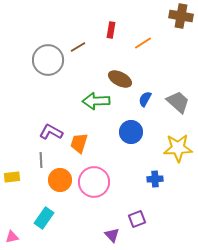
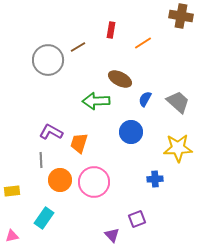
yellow rectangle: moved 14 px down
pink triangle: moved 1 px up
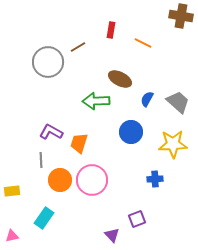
orange line: rotated 60 degrees clockwise
gray circle: moved 2 px down
blue semicircle: moved 2 px right
yellow star: moved 5 px left, 4 px up
pink circle: moved 2 px left, 2 px up
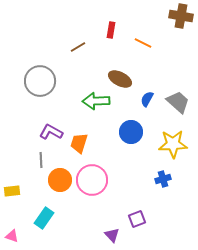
gray circle: moved 8 px left, 19 px down
blue cross: moved 8 px right; rotated 14 degrees counterclockwise
pink triangle: rotated 32 degrees clockwise
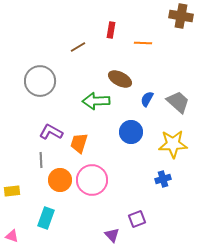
orange line: rotated 24 degrees counterclockwise
cyan rectangle: moved 2 px right; rotated 15 degrees counterclockwise
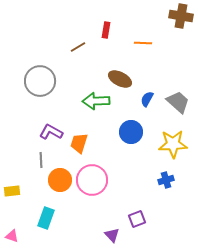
red rectangle: moved 5 px left
blue cross: moved 3 px right, 1 px down
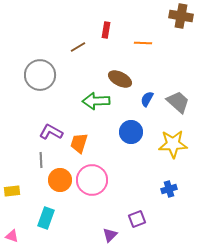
gray circle: moved 6 px up
blue cross: moved 3 px right, 9 px down
purple triangle: moved 2 px left; rotated 28 degrees clockwise
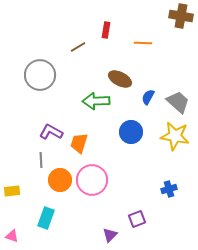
blue semicircle: moved 1 px right, 2 px up
yellow star: moved 2 px right, 8 px up; rotated 12 degrees clockwise
